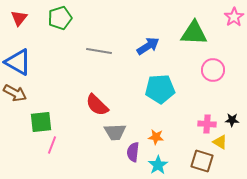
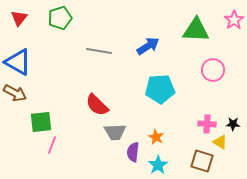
pink star: moved 3 px down
green triangle: moved 2 px right, 3 px up
black star: moved 1 px right, 4 px down
orange star: rotated 21 degrees clockwise
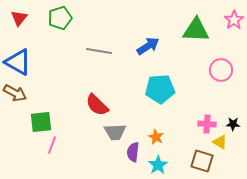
pink circle: moved 8 px right
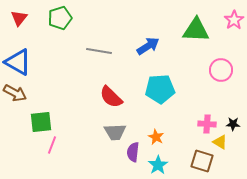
red semicircle: moved 14 px right, 8 px up
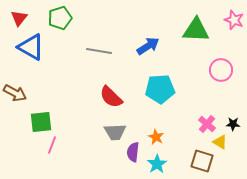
pink star: rotated 18 degrees counterclockwise
blue triangle: moved 13 px right, 15 px up
pink cross: rotated 36 degrees clockwise
cyan star: moved 1 px left, 1 px up
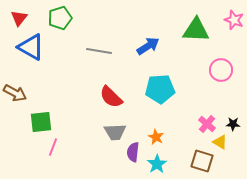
pink line: moved 1 px right, 2 px down
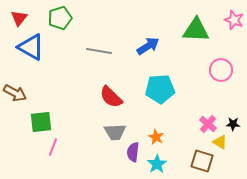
pink cross: moved 1 px right
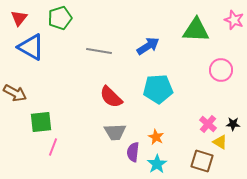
cyan pentagon: moved 2 px left
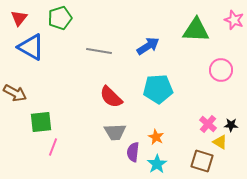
black star: moved 2 px left, 1 px down
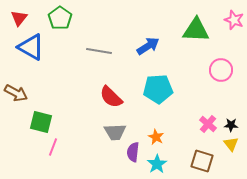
green pentagon: rotated 20 degrees counterclockwise
brown arrow: moved 1 px right
green square: rotated 20 degrees clockwise
yellow triangle: moved 11 px right, 2 px down; rotated 21 degrees clockwise
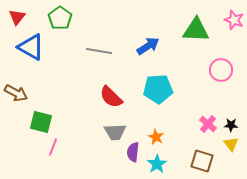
red triangle: moved 2 px left, 1 px up
